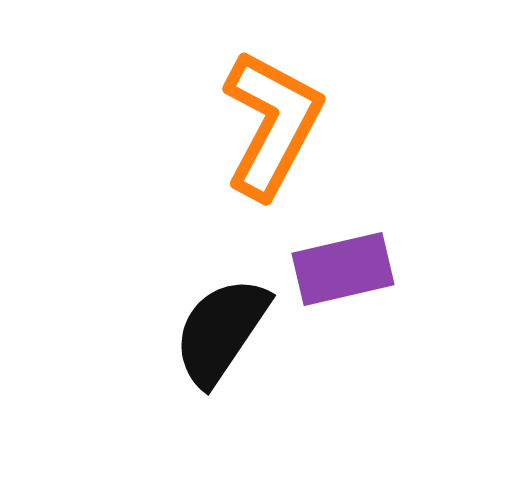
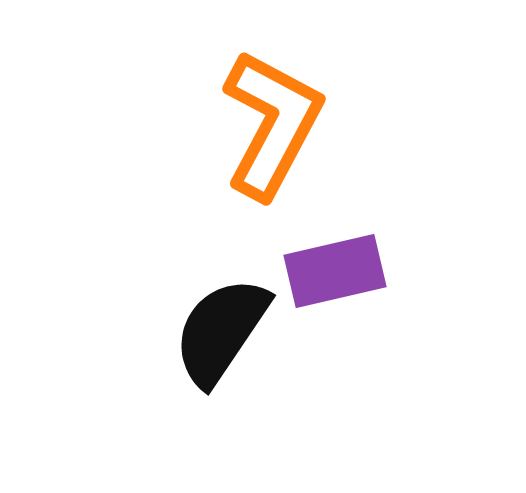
purple rectangle: moved 8 px left, 2 px down
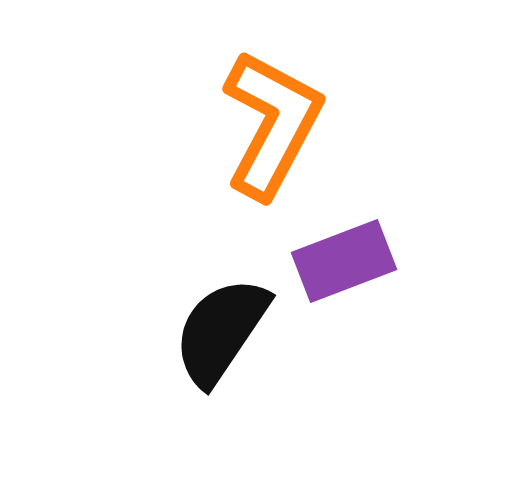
purple rectangle: moved 9 px right, 10 px up; rotated 8 degrees counterclockwise
